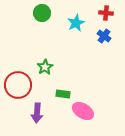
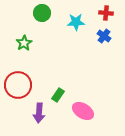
cyan star: moved 1 px up; rotated 24 degrees clockwise
green star: moved 21 px left, 24 px up
green rectangle: moved 5 px left, 1 px down; rotated 64 degrees counterclockwise
purple arrow: moved 2 px right
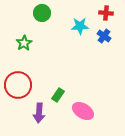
cyan star: moved 4 px right, 4 px down
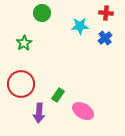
blue cross: moved 1 px right, 2 px down; rotated 16 degrees clockwise
red circle: moved 3 px right, 1 px up
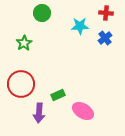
green rectangle: rotated 32 degrees clockwise
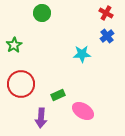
red cross: rotated 24 degrees clockwise
cyan star: moved 2 px right, 28 px down
blue cross: moved 2 px right, 2 px up
green star: moved 10 px left, 2 px down
purple arrow: moved 2 px right, 5 px down
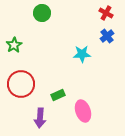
pink ellipse: rotated 40 degrees clockwise
purple arrow: moved 1 px left
